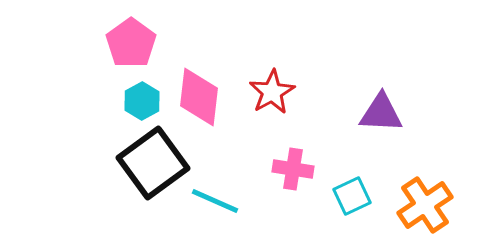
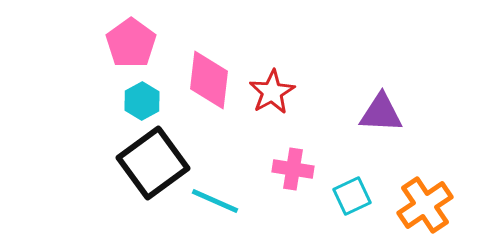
pink diamond: moved 10 px right, 17 px up
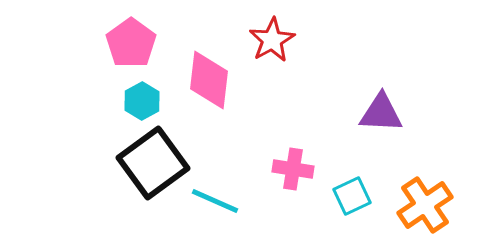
red star: moved 52 px up
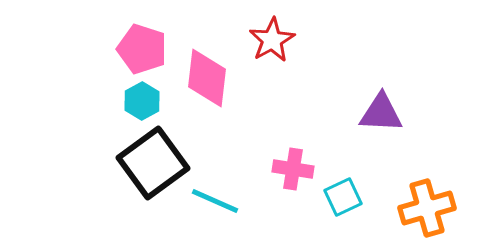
pink pentagon: moved 11 px right, 6 px down; rotated 18 degrees counterclockwise
pink diamond: moved 2 px left, 2 px up
cyan square: moved 9 px left, 1 px down
orange cross: moved 2 px right, 3 px down; rotated 18 degrees clockwise
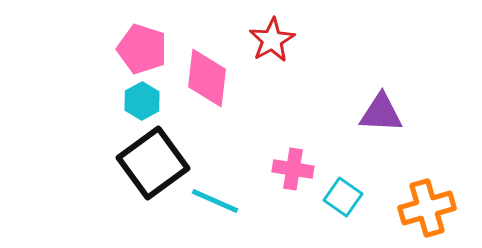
cyan square: rotated 30 degrees counterclockwise
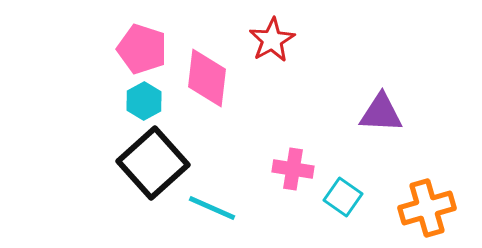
cyan hexagon: moved 2 px right
black square: rotated 6 degrees counterclockwise
cyan line: moved 3 px left, 7 px down
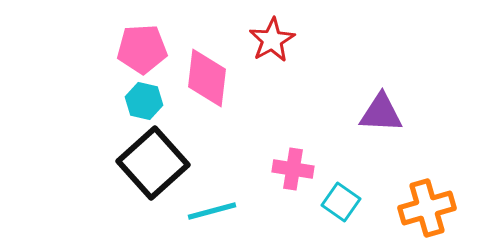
pink pentagon: rotated 21 degrees counterclockwise
cyan hexagon: rotated 18 degrees counterclockwise
cyan square: moved 2 px left, 5 px down
cyan line: moved 3 px down; rotated 39 degrees counterclockwise
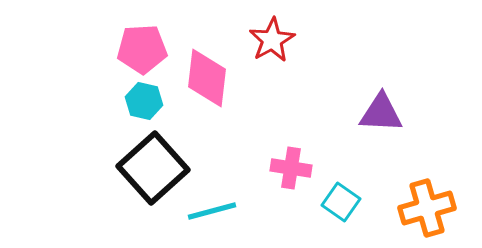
black square: moved 5 px down
pink cross: moved 2 px left, 1 px up
